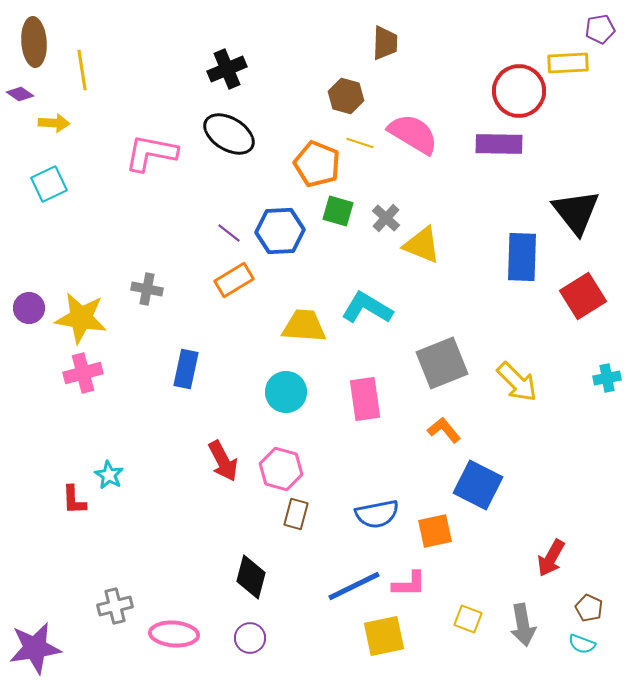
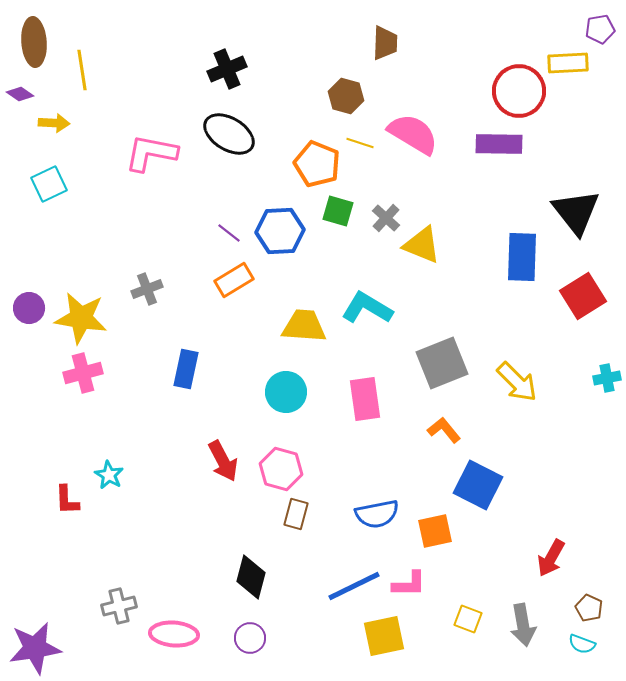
gray cross at (147, 289): rotated 32 degrees counterclockwise
red L-shape at (74, 500): moved 7 px left
gray cross at (115, 606): moved 4 px right
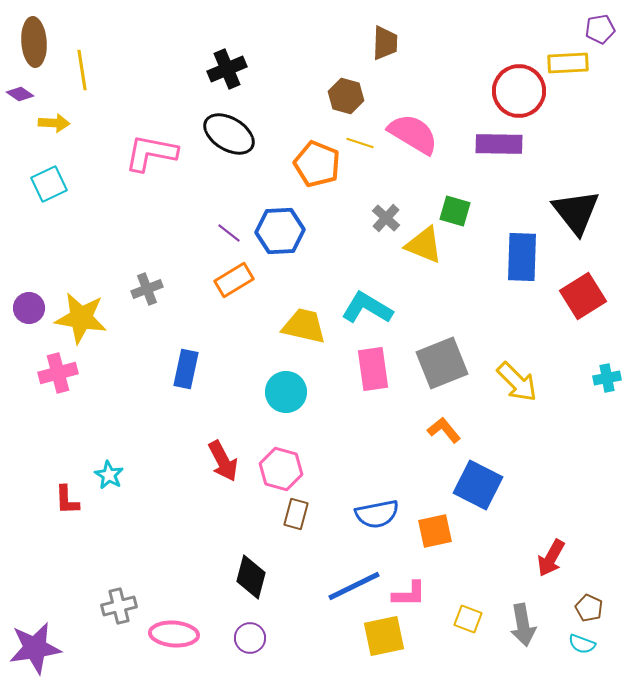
green square at (338, 211): moved 117 px right
yellow triangle at (422, 245): moved 2 px right
yellow trapezoid at (304, 326): rotated 9 degrees clockwise
pink cross at (83, 373): moved 25 px left
pink rectangle at (365, 399): moved 8 px right, 30 px up
pink L-shape at (409, 584): moved 10 px down
